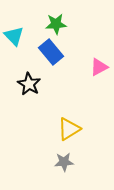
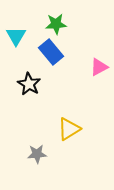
cyan triangle: moved 2 px right; rotated 15 degrees clockwise
gray star: moved 27 px left, 8 px up
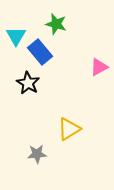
green star: rotated 20 degrees clockwise
blue rectangle: moved 11 px left
black star: moved 1 px left, 1 px up
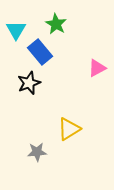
green star: rotated 15 degrees clockwise
cyan triangle: moved 6 px up
pink triangle: moved 2 px left, 1 px down
black star: moved 1 px right; rotated 20 degrees clockwise
gray star: moved 2 px up
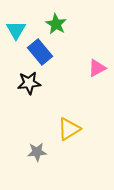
black star: rotated 15 degrees clockwise
